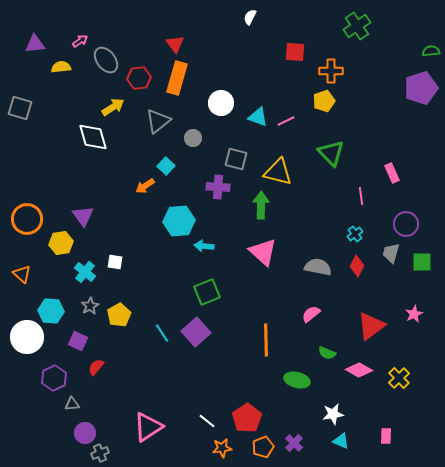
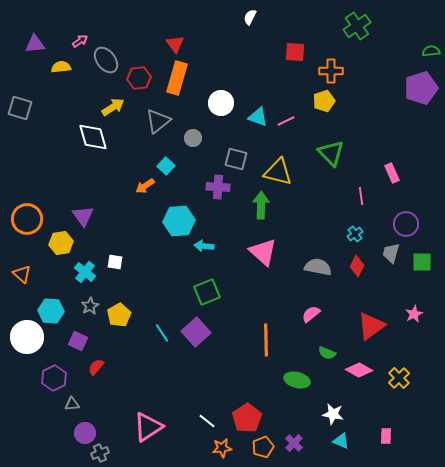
white star at (333, 414): rotated 20 degrees clockwise
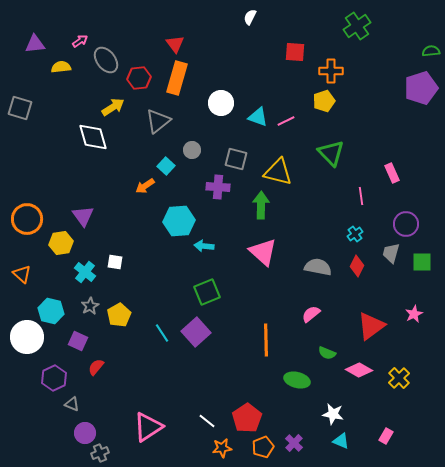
gray circle at (193, 138): moved 1 px left, 12 px down
cyan hexagon at (51, 311): rotated 10 degrees clockwise
gray triangle at (72, 404): rotated 28 degrees clockwise
pink rectangle at (386, 436): rotated 28 degrees clockwise
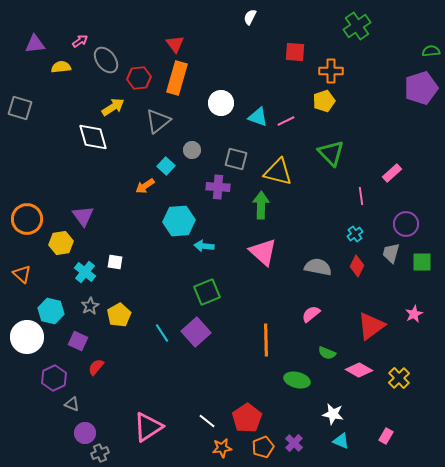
pink rectangle at (392, 173): rotated 72 degrees clockwise
